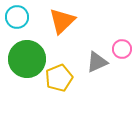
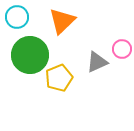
green circle: moved 3 px right, 4 px up
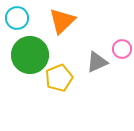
cyan circle: moved 1 px down
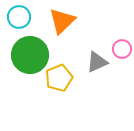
cyan circle: moved 2 px right, 1 px up
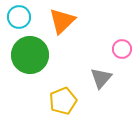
gray triangle: moved 4 px right, 16 px down; rotated 25 degrees counterclockwise
yellow pentagon: moved 4 px right, 23 px down
